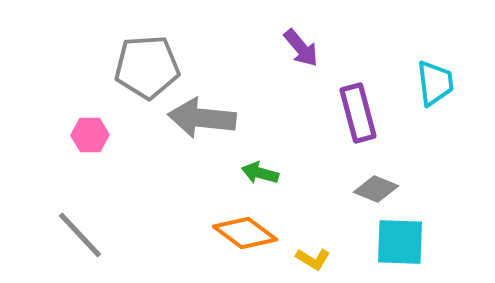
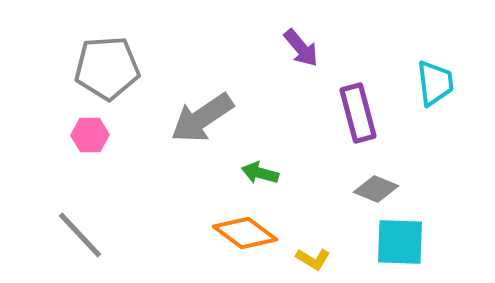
gray pentagon: moved 40 px left, 1 px down
gray arrow: rotated 40 degrees counterclockwise
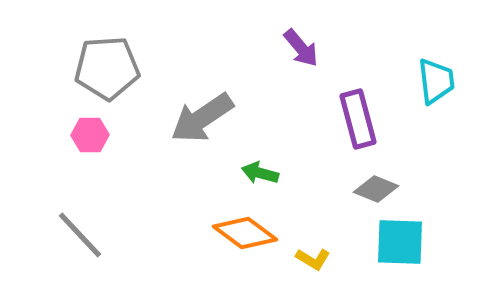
cyan trapezoid: moved 1 px right, 2 px up
purple rectangle: moved 6 px down
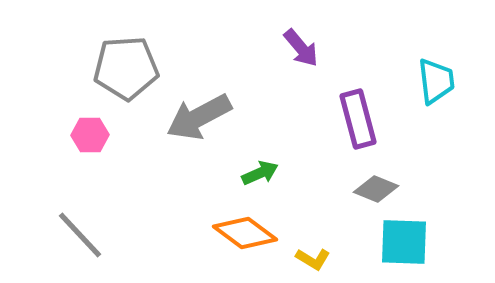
gray pentagon: moved 19 px right
gray arrow: moved 3 px left, 1 px up; rotated 6 degrees clockwise
green arrow: rotated 141 degrees clockwise
cyan square: moved 4 px right
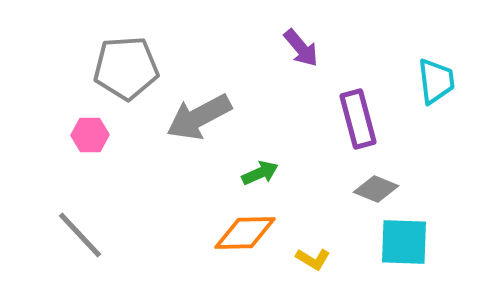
orange diamond: rotated 38 degrees counterclockwise
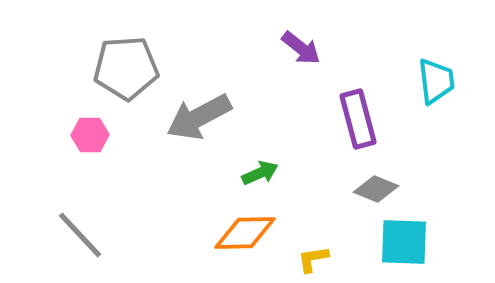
purple arrow: rotated 12 degrees counterclockwise
yellow L-shape: rotated 140 degrees clockwise
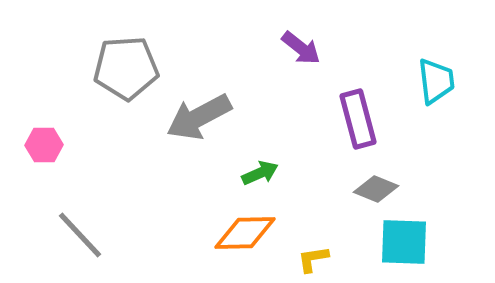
pink hexagon: moved 46 px left, 10 px down
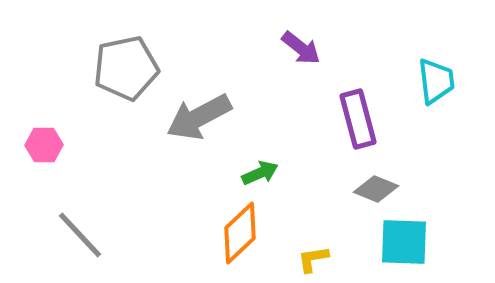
gray pentagon: rotated 8 degrees counterclockwise
orange diamond: moved 5 px left; rotated 42 degrees counterclockwise
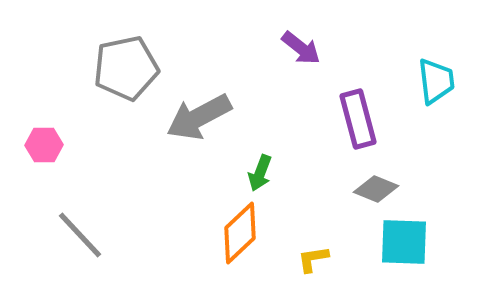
green arrow: rotated 135 degrees clockwise
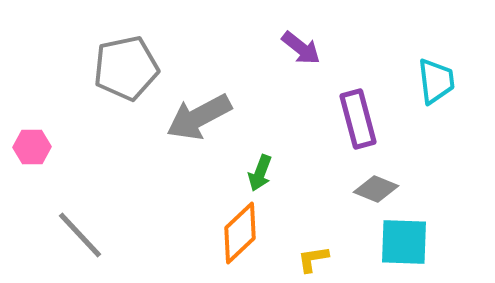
pink hexagon: moved 12 px left, 2 px down
